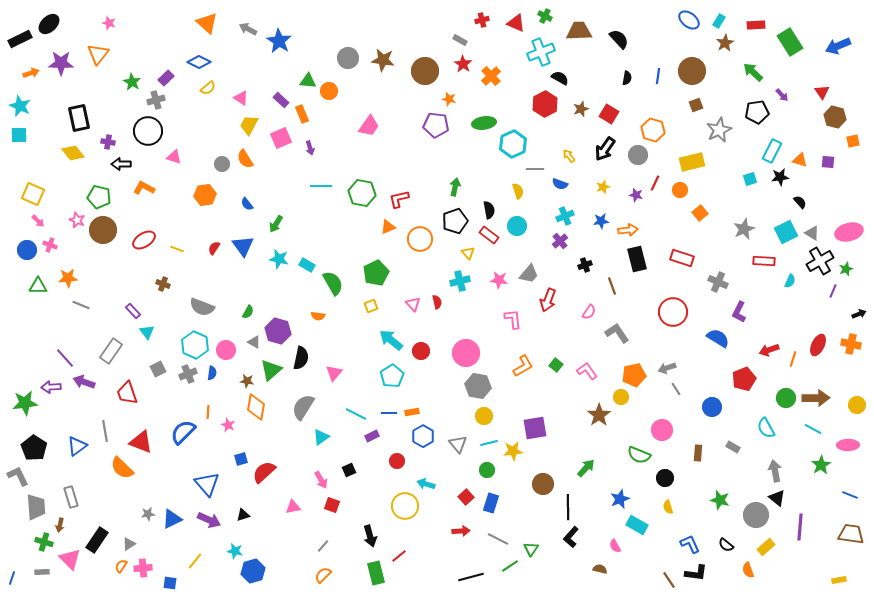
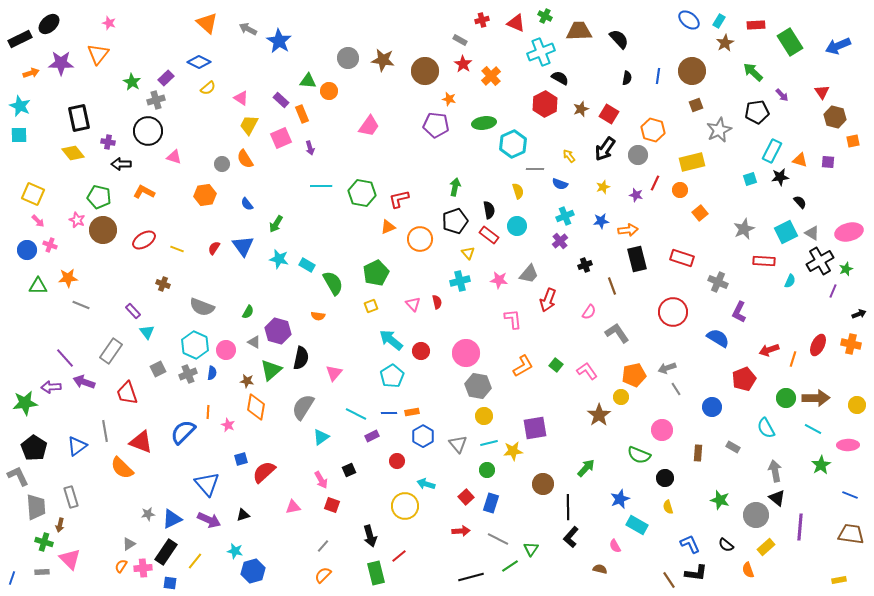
orange L-shape at (144, 188): moved 4 px down
black rectangle at (97, 540): moved 69 px right, 12 px down
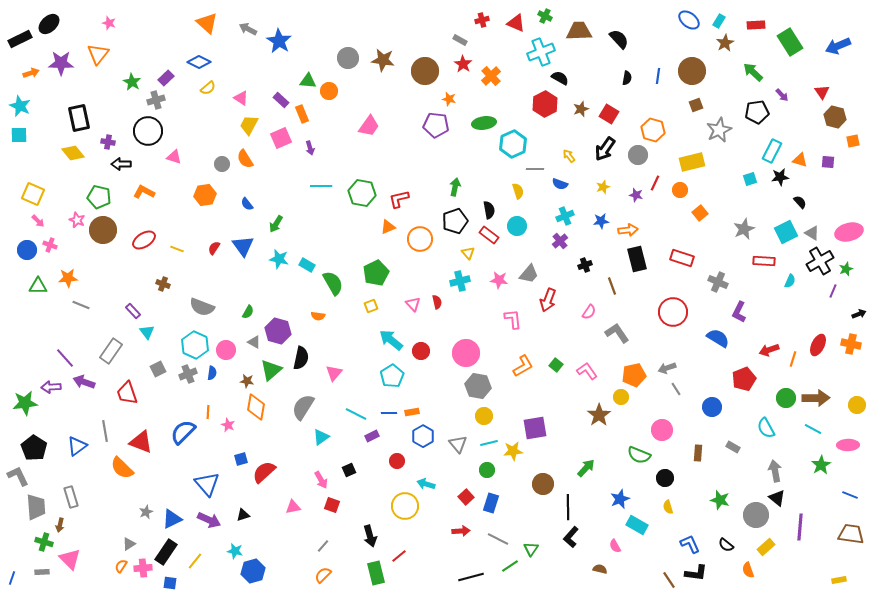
gray star at (148, 514): moved 2 px left, 2 px up; rotated 16 degrees counterclockwise
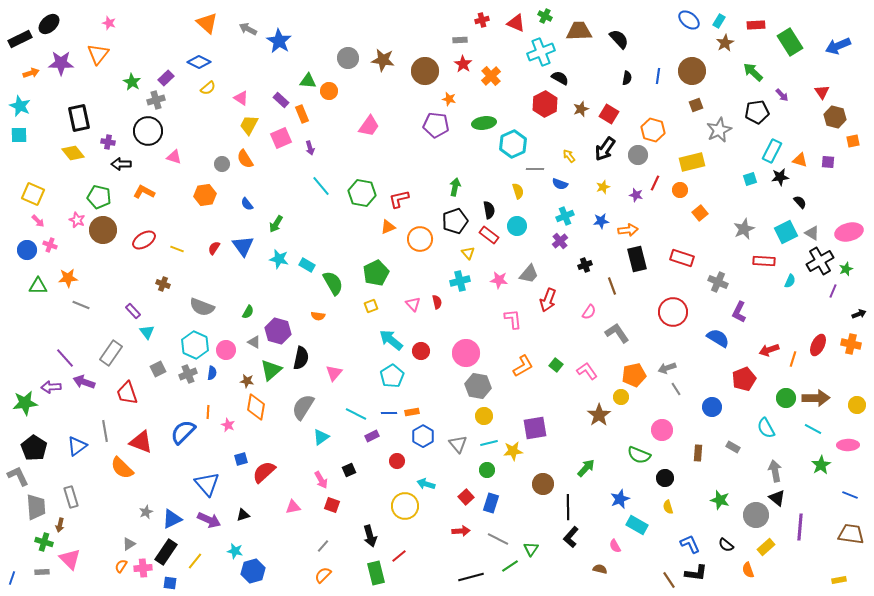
gray rectangle at (460, 40): rotated 32 degrees counterclockwise
cyan line at (321, 186): rotated 50 degrees clockwise
gray rectangle at (111, 351): moved 2 px down
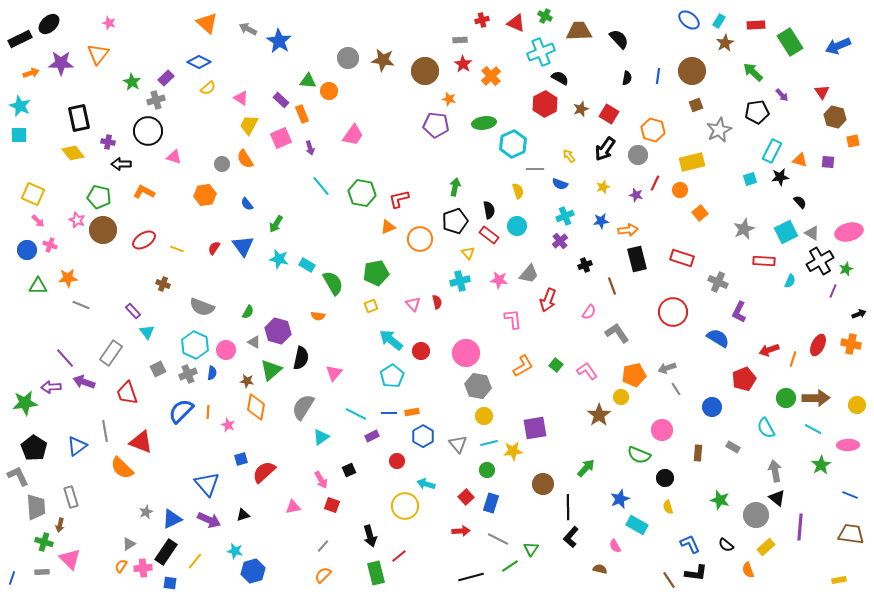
pink trapezoid at (369, 126): moved 16 px left, 9 px down
green pentagon at (376, 273): rotated 15 degrees clockwise
blue semicircle at (183, 432): moved 2 px left, 21 px up
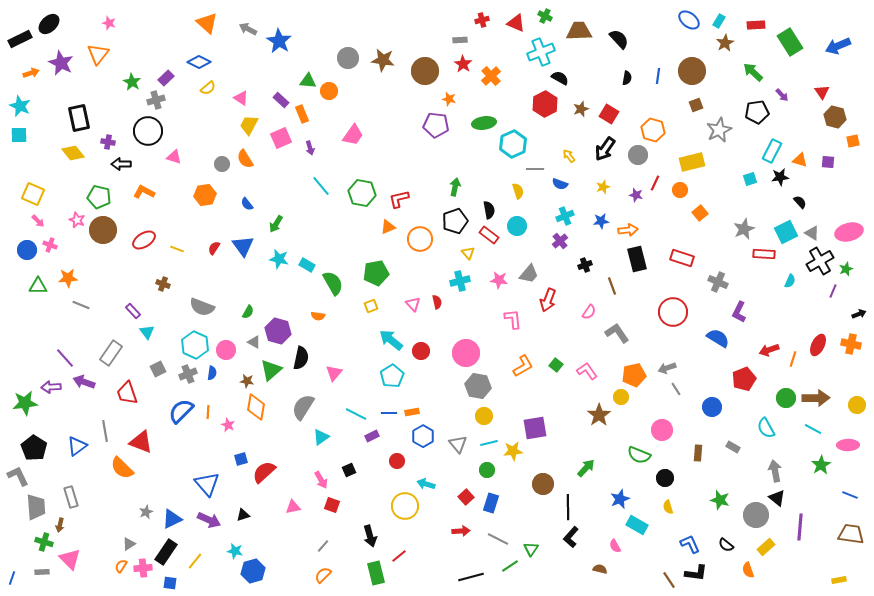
purple star at (61, 63): rotated 25 degrees clockwise
red rectangle at (764, 261): moved 7 px up
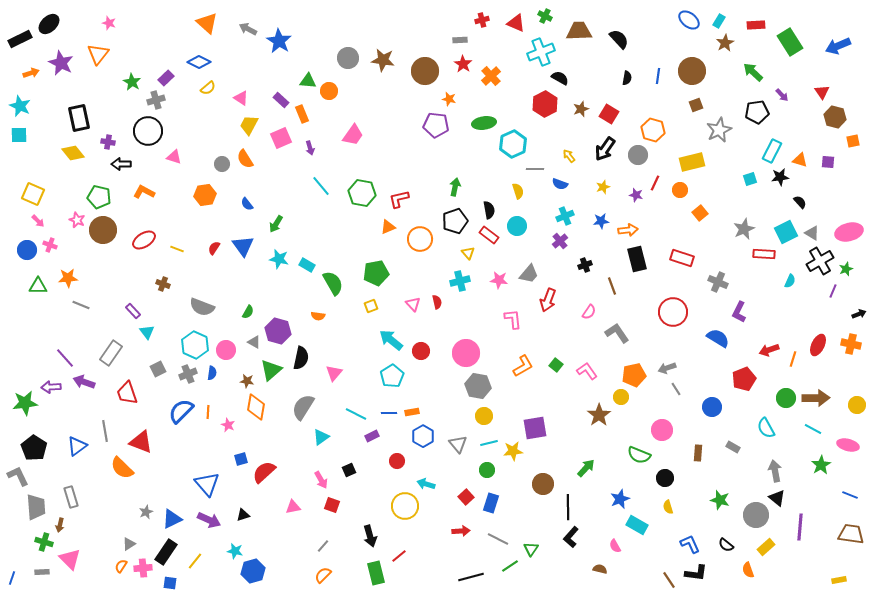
pink ellipse at (848, 445): rotated 15 degrees clockwise
